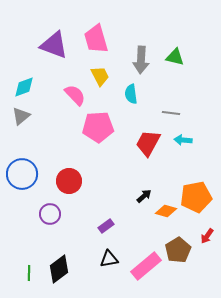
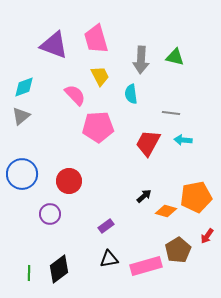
pink rectangle: rotated 24 degrees clockwise
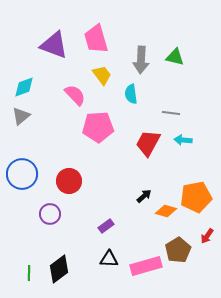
yellow trapezoid: moved 2 px right, 1 px up; rotated 10 degrees counterclockwise
black triangle: rotated 12 degrees clockwise
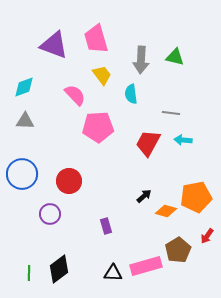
gray triangle: moved 4 px right, 5 px down; rotated 42 degrees clockwise
purple rectangle: rotated 70 degrees counterclockwise
black triangle: moved 4 px right, 14 px down
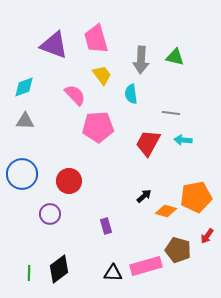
brown pentagon: rotated 25 degrees counterclockwise
